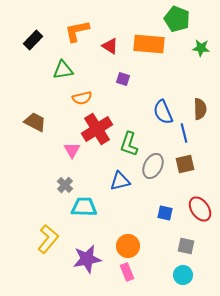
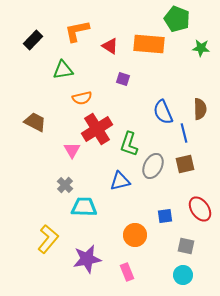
blue square: moved 3 px down; rotated 21 degrees counterclockwise
orange circle: moved 7 px right, 11 px up
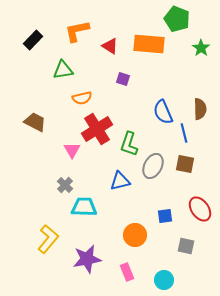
green star: rotated 30 degrees clockwise
brown square: rotated 24 degrees clockwise
cyan circle: moved 19 px left, 5 px down
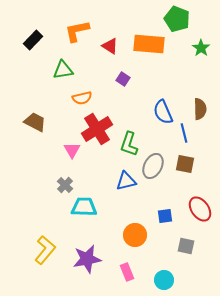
purple square: rotated 16 degrees clockwise
blue triangle: moved 6 px right
yellow L-shape: moved 3 px left, 11 px down
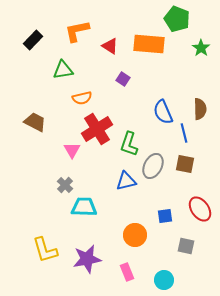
yellow L-shape: rotated 124 degrees clockwise
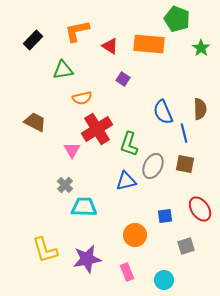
gray square: rotated 30 degrees counterclockwise
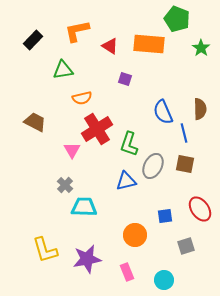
purple square: moved 2 px right; rotated 16 degrees counterclockwise
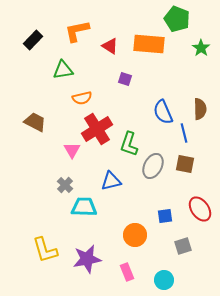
blue triangle: moved 15 px left
gray square: moved 3 px left
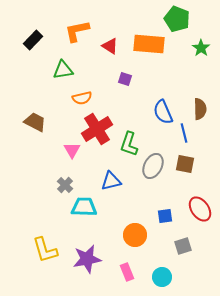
cyan circle: moved 2 px left, 3 px up
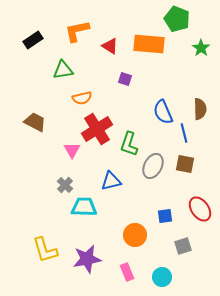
black rectangle: rotated 12 degrees clockwise
